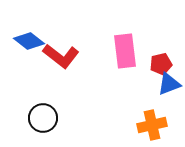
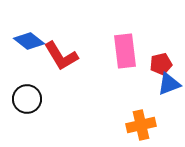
red L-shape: rotated 21 degrees clockwise
black circle: moved 16 px left, 19 px up
orange cross: moved 11 px left
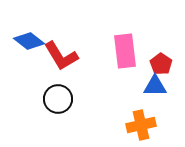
red pentagon: rotated 25 degrees counterclockwise
blue triangle: moved 14 px left, 2 px down; rotated 20 degrees clockwise
black circle: moved 31 px right
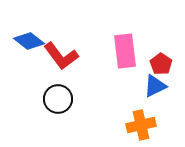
red L-shape: rotated 6 degrees counterclockwise
blue triangle: rotated 25 degrees counterclockwise
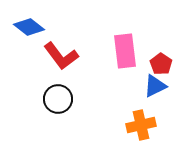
blue diamond: moved 14 px up
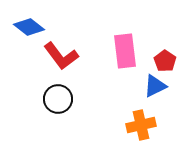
red pentagon: moved 4 px right, 3 px up
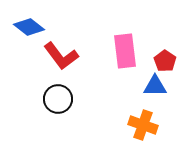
blue triangle: rotated 25 degrees clockwise
orange cross: moved 2 px right; rotated 32 degrees clockwise
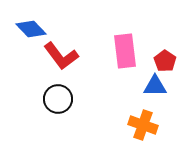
blue diamond: moved 2 px right, 2 px down; rotated 8 degrees clockwise
